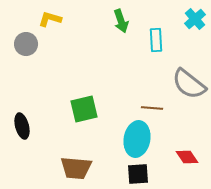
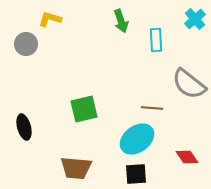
black ellipse: moved 2 px right, 1 px down
cyan ellipse: rotated 44 degrees clockwise
black square: moved 2 px left
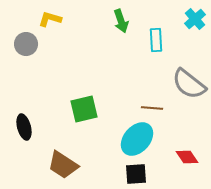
cyan ellipse: rotated 12 degrees counterclockwise
brown trapezoid: moved 13 px left, 3 px up; rotated 28 degrees clockwise
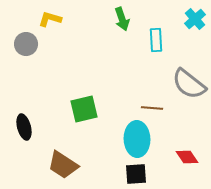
green arrow: moved 1 px right, 2 px up
cyan ellipse: rotated 44 degrees counterclockwise
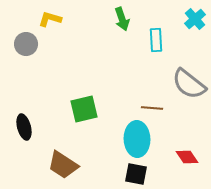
black square: rotated 15 degrees clockwise
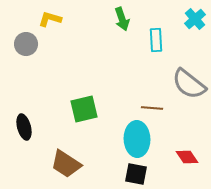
brown trapezoid: moved 3 px right, 1 px up
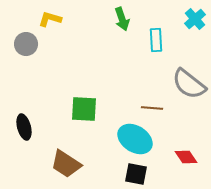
green square: rotated 16 degrees clockwise
cyan ellipse: moved 2 px left; rotated 56 degrees counterclockwise
red diamond: moved 1 px left
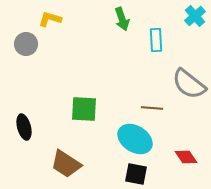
cyan cross: moved 3 px up
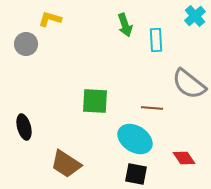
green arrow: moved 3 px right, 6 px down
green square: moved 11 px right, 8 px up
red diamond: moved 2 px left, 1 px down
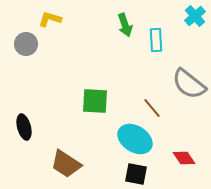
brown line: rotated 45 degrees clockwise
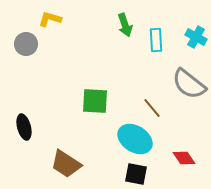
cyan cross: moved 1 px right, 21 px down; rotated 20 degrees counterclockwise
